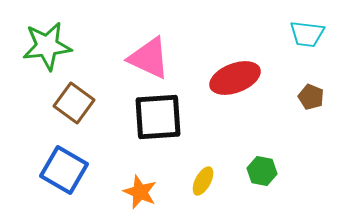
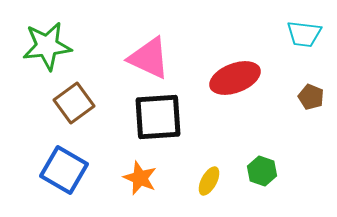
cyan trapezoid: moved 3 px left
brown square: rotated 18 degrees clockwise
green hexagon: rotated 8 degrees clockwise
yellow ellipse: moved 6 px right
orange star: moved 14 px up
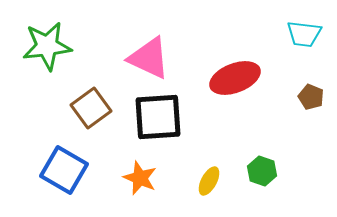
brown square: moved 17 px right, 5 px down
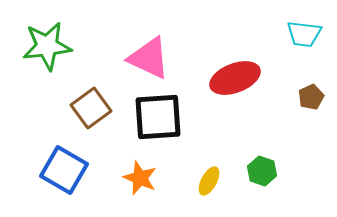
brown pentagon: rotated 25 degrees clockwise
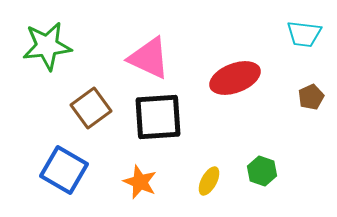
orange star: moved 4 px down
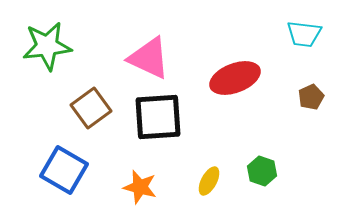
orange star: moved 5 px down; rotated 8 degrees counterclockwise
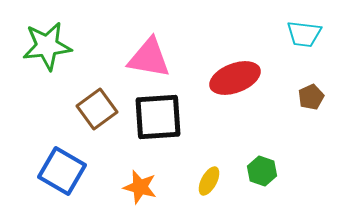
pink triangle: rotated 15 degrees counterclockwise
brown square: moved 6 px right, 1 px down
blue square: moved 2 px left, 1 px down
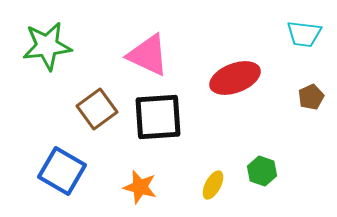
pink triangle: moved 1 px left, 3 px up; rotated 15 degrees clockwise
yellow ellipse: moved 4 px right, 4 px down
